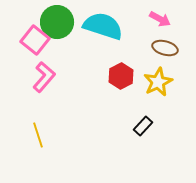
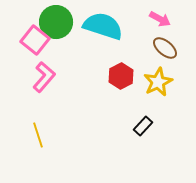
green circle: moved 1 px left
brown ellipse: rotated 25 degrees clockwise
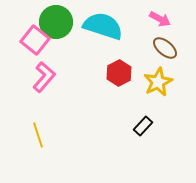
red hexagon: moved 2 px left, 3 px up
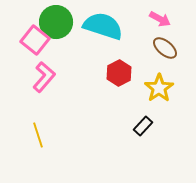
yellow star: moved 1 px right, 6 px down; rotated 8 degrees counterclockwise
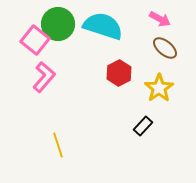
green circle: moved 2 px right, 2 px down
yellow line: moved 20 px right, 10 px down
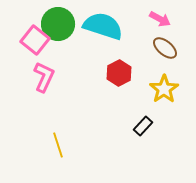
pink L-shape: rotated 16 degrees counterclockwise
yellow star: moved 5 px right, 1 px down
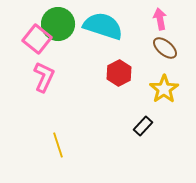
pink arrow: rotated 130 degrees counterclockwise
pink square: moved 2 px right, 1 px up
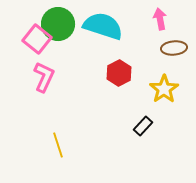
brown ellipse: moved 9 px right; rotated 45 degrees counterclockwise
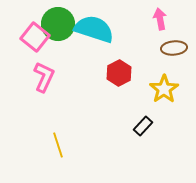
cyan semicircle: moved 9 px left, 3 px down
pink square: moved 2 px left, 2 px up
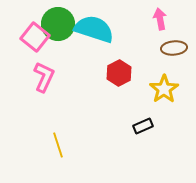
black rectangle: rotated 24 degrees clockwise
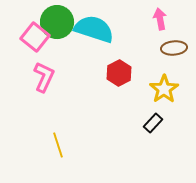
green circle: moved 1 px left, 2 px up
black rectangle: moved 10 px right, 3 px up; rotated 24 degrees counterclockwise
